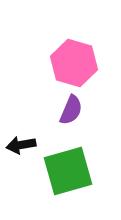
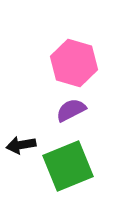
purple semicircle: rotated 140 degrees counterclockwise
green square: moved 5 px up; rotated 6 degrees counterclockwise
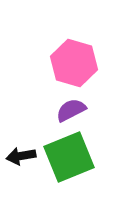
black arrow: moved 11 px down
green square: moved 1 px right, 9 px up
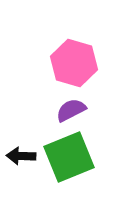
black arrow: rotated 12 degrees clockwise
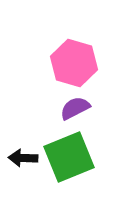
purple semicircle: moved 4 px right, 2 px up
black arrow: moved 2 px right, 2 px down
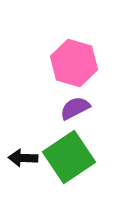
green square: rotated 12 degrees counterclockwise
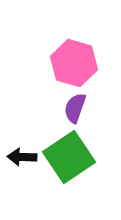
purple semicircle: rotated 44 degrees counterclockwise
black arrow: moved 1 px left, 1 px up
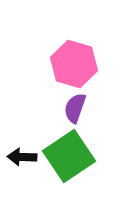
pink hexagon: moved 1 px down
green square: moved 1 px up
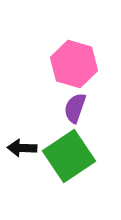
black arrow: moved 9 px up
